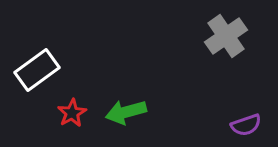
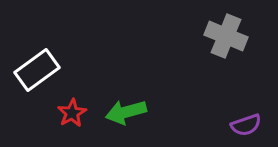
gray cross: rotated 33 degrees counterclockwise
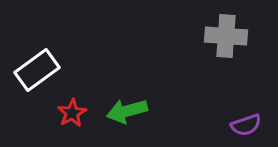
gray cross: rotated 18 degrees counterclockwise
green arrow: moved 1 px right, 1 px up
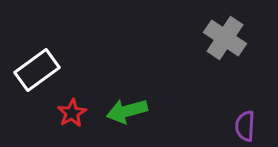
gray cross: moved 1 px left, 2 px down; rotated 30 degrees clockwise
purple semicircle: moved 1 px left, 1 px down; rotated 112 degrees clockwise
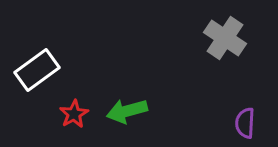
red star: moved 2 px right, 1 px down
purple semicircle: moved 3 px up
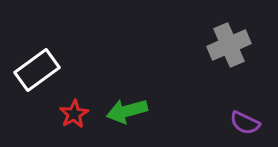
gray cross: moved 4 px right, 7 px down; rotated 33 degrees clockwise
purple semicircle: rotated 68 degrees counterclockwise
